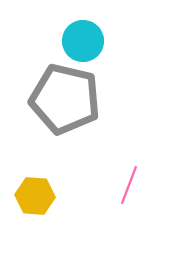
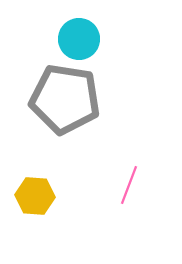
cyan circle: moved 4 px left, 2 px up
gray pentagon: rotated 4 degrees counterclockwise
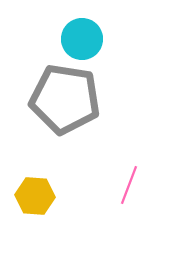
cyan circle: moved 3 px right
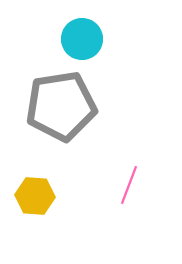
gray pentagon: moved 4 px left, 7 px down; rotated 18 degrees counterclockwise
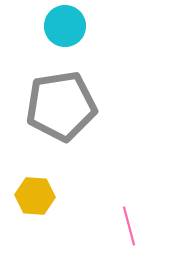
cyan circle: moved 17 px left, 13 px up
pink line: moved 41 px down; rotated 36 degrees counterclockwise
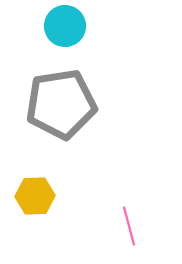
gray pentagon: moved 2 px up
yellow hexagon: rotated 6 degrees counterclockwise
